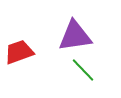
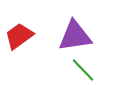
red trapezoid: moved 16 px up; rotated 16 degrees counterclockwise
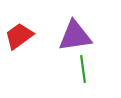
green line: moved 1 px up; rotated 36 degrees clockwise
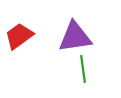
purple triangle: moved 1 px down
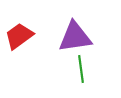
green line: moved 2 px left
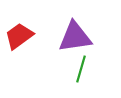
green line: rotated 24 degrees clockwise
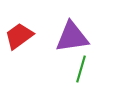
purple triangle: moved 3 px left
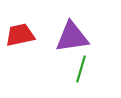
red trapezoid: moved 1 px right, 1 px up; rotated 24 degrees clockwise
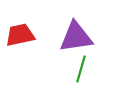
purple triangle: moved 4 px right
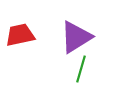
purple triangle: rotated 24 degrees counterclockwise
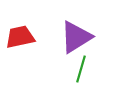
red trapezoid: moved 2 px down
